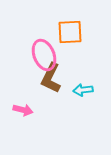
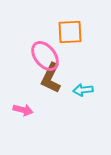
pink ellipse: moved 1 px right, 1 px down; rotated 16 degrees counterclockwise
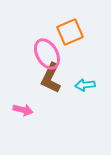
orange square: rotated 20 degrees counterclockwise
pink ellipse: moved 2 px right, 2 px up; rotated 8 degrees clockwise
cyan arrow: moved 2 px right, 5 px up
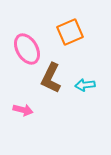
pink ellipse: moved 20 px left, 5 px up
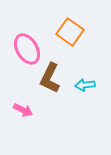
orange square: rotated 32 degrees counterclockwise
brown L-shape: moved 1 px left
pink arrow: rotated 12 degrees clockwise
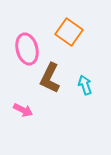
orange square: moved 1 px left
pink ellipse: rotated 16 degrees clockwise
cyan arrow: rotated 78 degrees clockwise
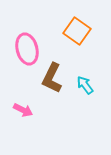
orange square: moved 8 px right, 1 px up
brown L-shape: moved 2 px right
cyan arrow: rotated 18 degrees counterclockwise
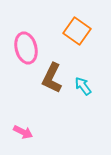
pink ellipse: moved 1 px left, 1 px up
cyan arrow: moved 2 px left, 1 px down
pink arrow: moved 22 px down
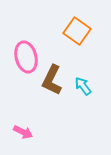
pink ellipse: moved 9 px down
brown L-shape: moved 2 px down
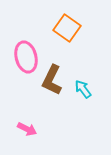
orange square: moved 10 px left, 3 px up
cyan arrow: moved 3 px down
pink arrow: moved 4 px right, 3 px up
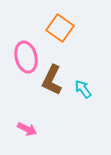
orange square: moved 7 px left
